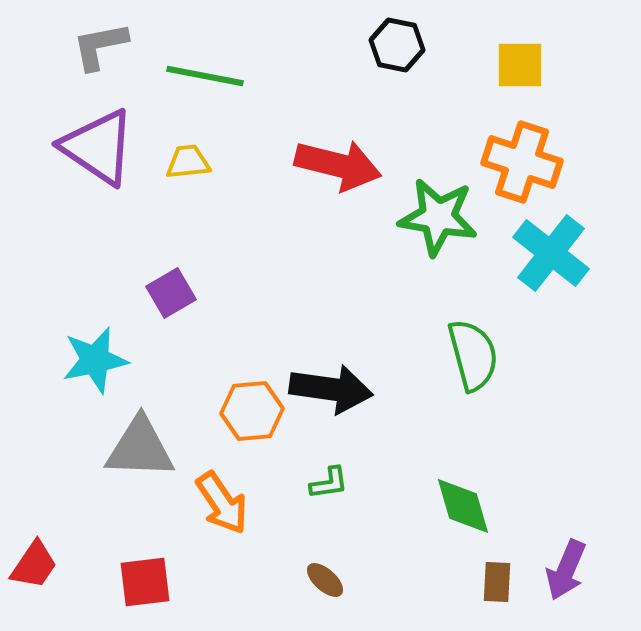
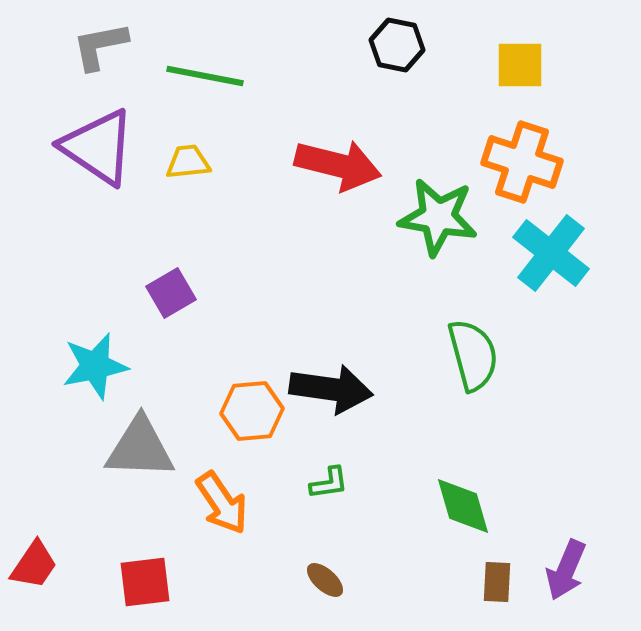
cyan star: moved 6 px down
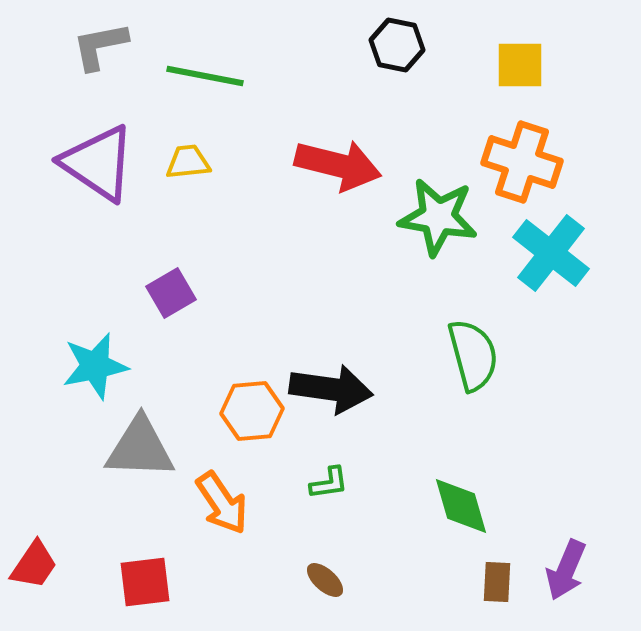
purple triangle: moved 16 px down
green diamond: moved 2 px left
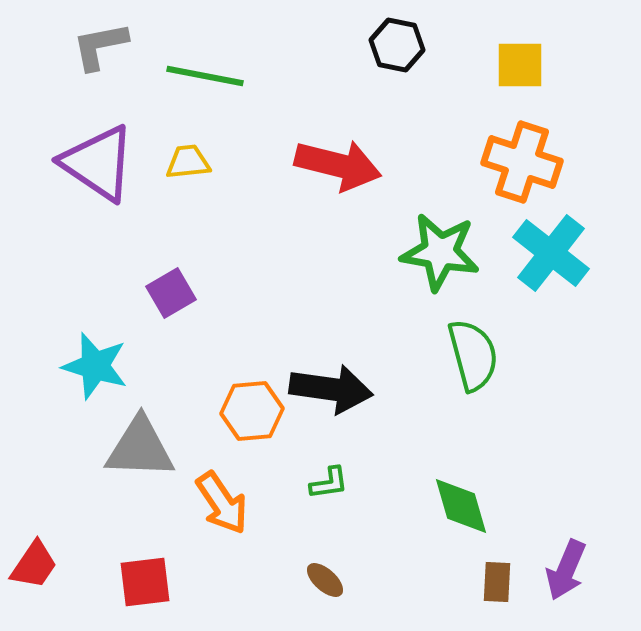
green star: moved 2 px right, 35 px down
cyan star: rotated 28 degrees clockwise
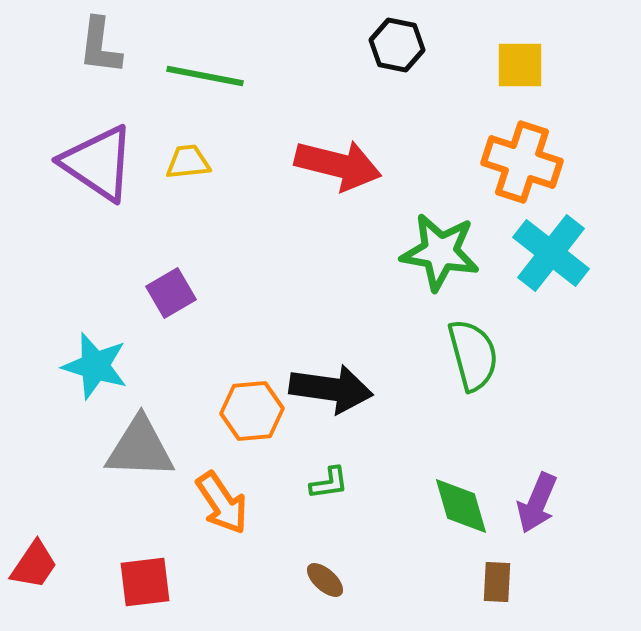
gray L-shape: rotated 72 degrees counterclockwise
purple arrow: moved 29 px left, 67 px up
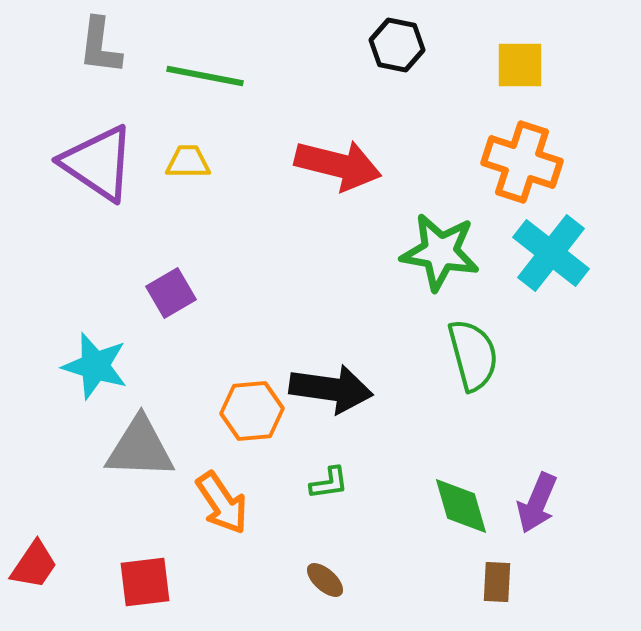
yellow trapezoid: rotated 6 degrees clockwise
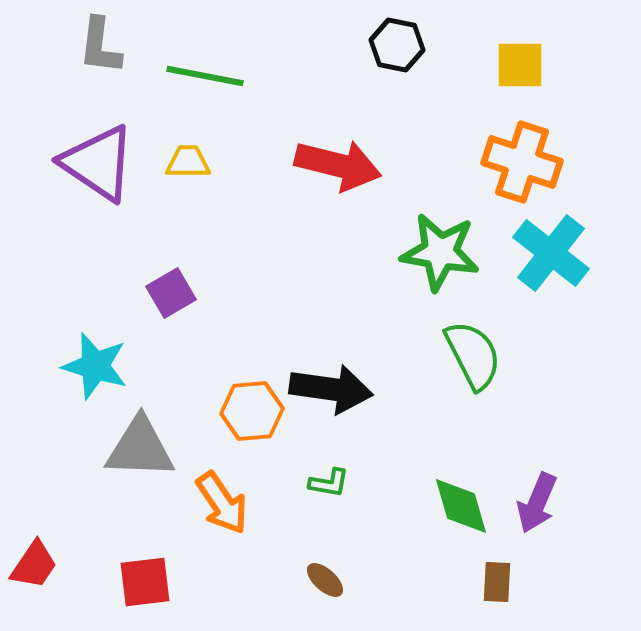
green semicircle: rotated 12 degrees counterclockwise
green L-shape: rotated 18 degrees clockwise
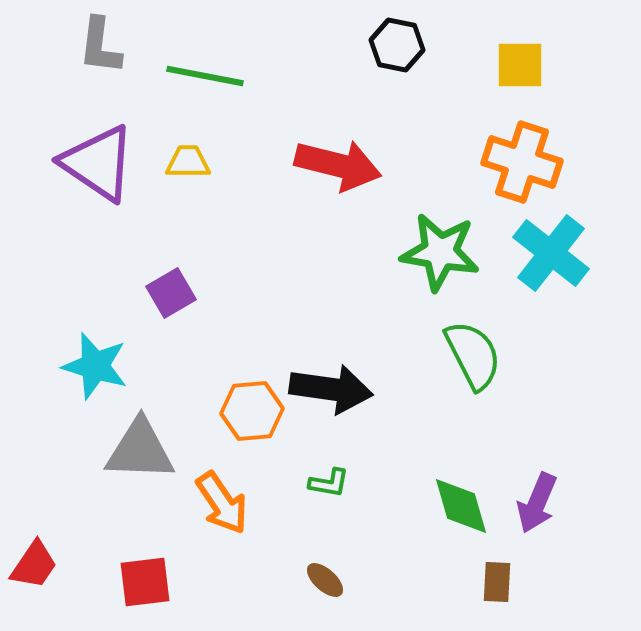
gray triangle: moved 2 px down
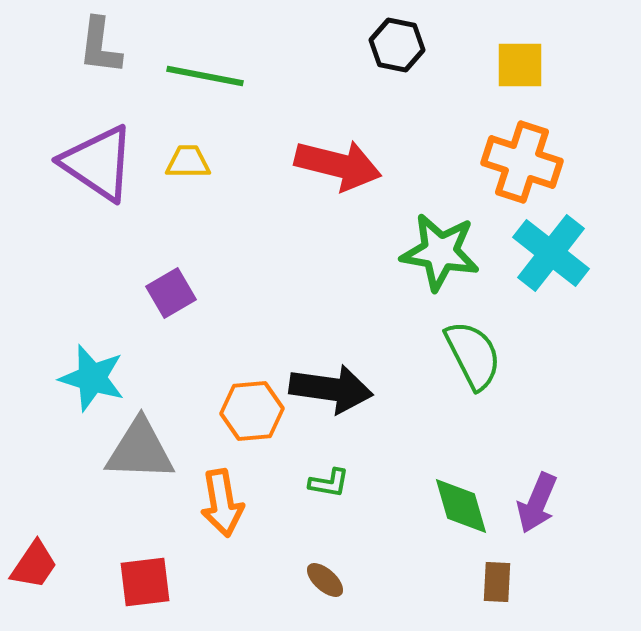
cyan star: moved 3 px left, 12 px down
orange arrow: rotated 24 degrees clockwise
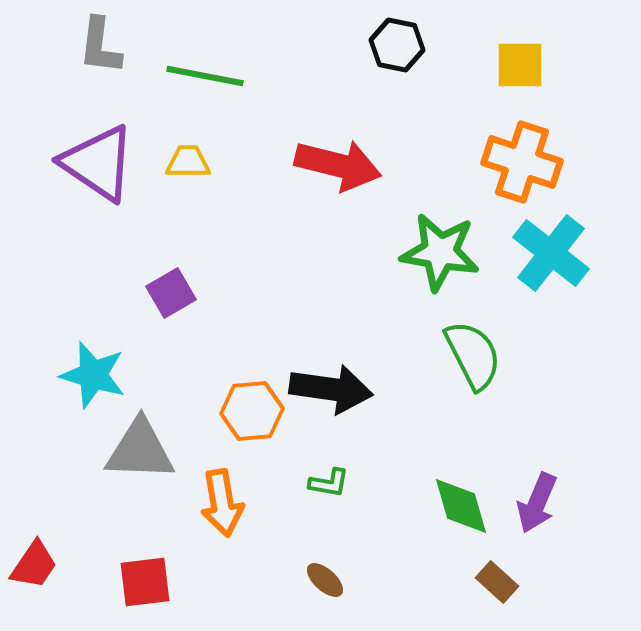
cyan star: moved 1 px right, 3 px up
brown rectangle: rotated 51 degrees counterclockwise
